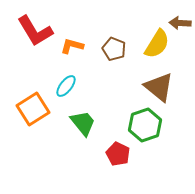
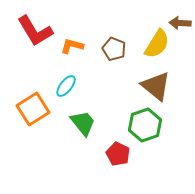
brown triangle: moved 3 px left, 1 px up
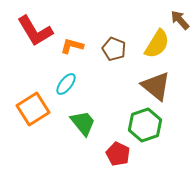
brown arrow: moved 3 px up; rotated 45 degrees clockwise
cyan ellipse: moved 2 px up
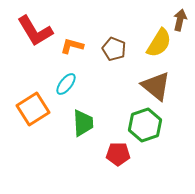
brown arrow: rotated 55 degrees clockwise
yellow semicircle: moved 2 px right, 1 px up
green trapezoid: rotated 36 degrees clockwise
red pentagon: rotated 25 degrees counterclockwise
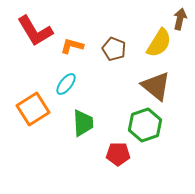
brown arrow: moved 1 px up
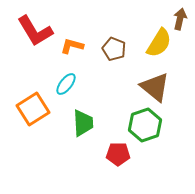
brown triangle: moved 1 px left, 1 px down
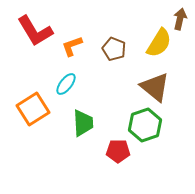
orange L-shape: rotated 35 degrees counterclockwise
red pentagon: moved 3 px up
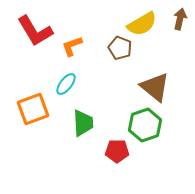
yellow semicircle: moved 17 px left, 19 px up; rotated 28 degrees clockwise
brown pentagon: moved 6 px right, 1 px up
orange square: rotated 12 degrees clockwise
red pentagon: moved 1 px left
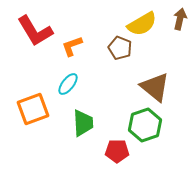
cyan ellipse: moved 2 px right
